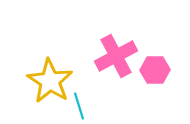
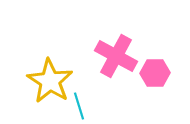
pink cross: rotated 33 degrees counterclockwise
pink hexagon: moved 3 px down
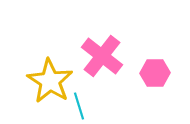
pink cross: moved 14 px left; rotated 9 degrees clockwise
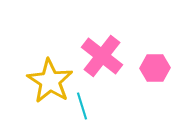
pink hexagon: moved 5 px up
cyan line: moved 3 px right
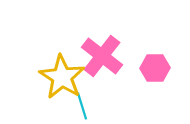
yellow star: moved 12 px right, 4 px up
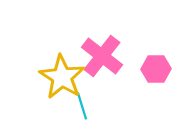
pink hexagon: moved 1 px right, 1 px down
